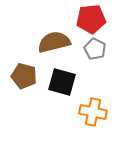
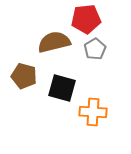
red pentagon: moved 5 px left
gray pentagon: rotated 15 degrees clockwise
black square: moved 6 px down
orange cross: rotated 8 degrees counterclockwise
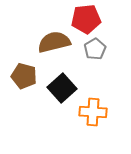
black square: rotated 32 degrees clockwise
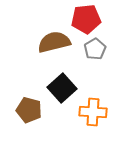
brown pentagon: moved 5 px right, 34 px down
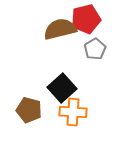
red pentagon: rotated 8 degrees counterclockwise
brown semicircle: moved 6 px right, 13 px up
orange cross: moved 20 px left
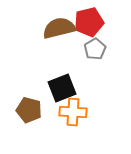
red pentagon: moved 3 px right, 3 px down
brown semicircle: moved 1 px left, 1 px up
black square: rotated 20 degrees clockwise
